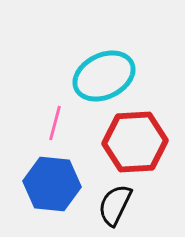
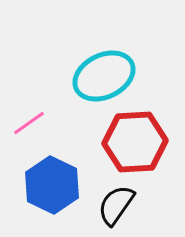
pink line: moved 26 px left; rotated 40 degrees clockwise
blue hexagon: moved 1 px down; rotated 20 degrees clockwise
black semicircle: moved 1 px right; rotated 9 degrees clockwise
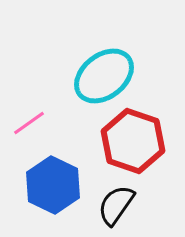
cyan ellipse: rotated 12 degrees counterclockwise
red hexagon: moved 2 px left, 1 px up; rotated 22 degrees clockwise
blue hexagon: moved 1 px right
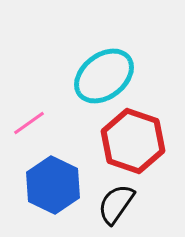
black semicircle: moved 1 px up
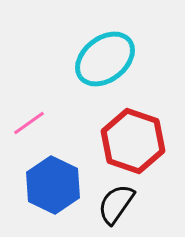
cyan ellipse: moved 1 px right, 17 px up
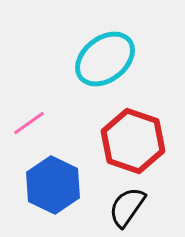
black semicircle: moved 11 px right, 3 px down
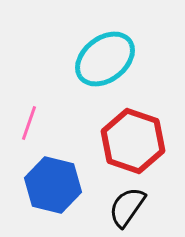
pink line: rotated 36 degrees counterclockwise
blue hexagon: rotated 12 degrees counterclockwise
